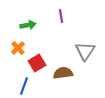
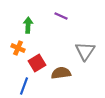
purple line: rotated 56 degrees counterclockwise
green arrow: rotated 77 degrees counterclockwise
orange cross: rotated 24 degrees counterclockwise
brown semicircle: moved 2 px left
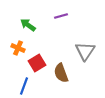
purple line: rotated 40 degrees counterclockwise
green arrow: rotated 56 degrees counterclockwise
brown semicircle: rotated 102 degrees counterclockwise
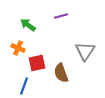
red square: rotated 18 degrees clockwise
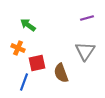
purple line: moved 26 px right, 2 px down
blue line: moved 4 px up
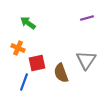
green arrow: moved 2 px up
gray triangle: moved 1 px right, 9 px down
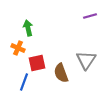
purple line: moved 3 px right, 2 px up
green arrow: moved 5 px down; rotated 42 degrees clockwise
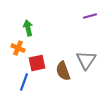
brown semicircle: moved 2 px right, 2 px up
